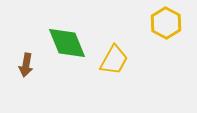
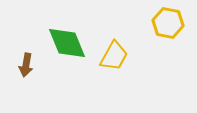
yellow hexagon: moved 2 px right; rotated 16 degrees counterclockwise
yellow trapezoid: moved 4 px up
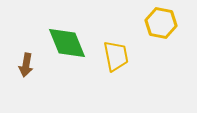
yellow hexagon: moved 7 px left
yellow trapezoid: moved 2 px right; rotated 40 degrees counterclockwise
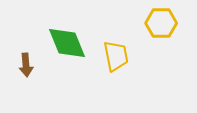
yellow hexagon: rotated 12 degrees counterclockwise
brown arrow: rotated 15 degrees counterclockwise
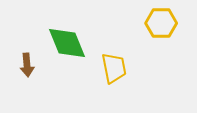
yellow trapezoid: moved 2 px left, 12 px down
brown arrow: moved 1 px right
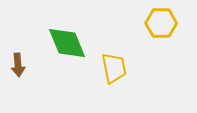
brown arrow: moved 9 px left
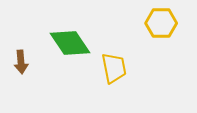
green diamond: moved 3 px right; rotated 12 degrees counterclockwise
brown arrow: moved 3 px right, 3 px up
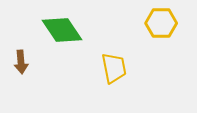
green diamond: moved 8 px left, 13 px up
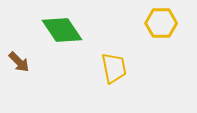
brown arrow: moved 2 px left; rotated 40 degrees counterclockwise
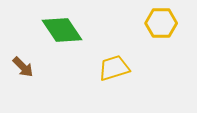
brown arrow: moved 4 px right, 5 px down
yellow trapezoid: rotated 96 degrees counterclockwise
